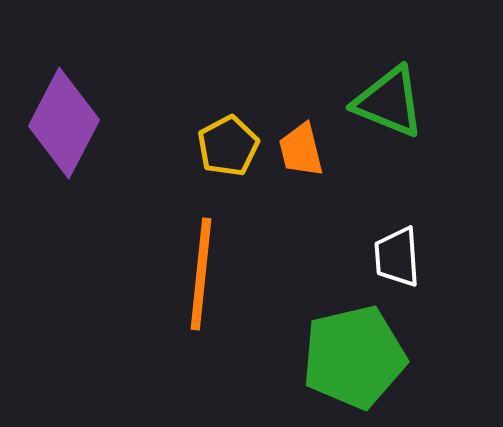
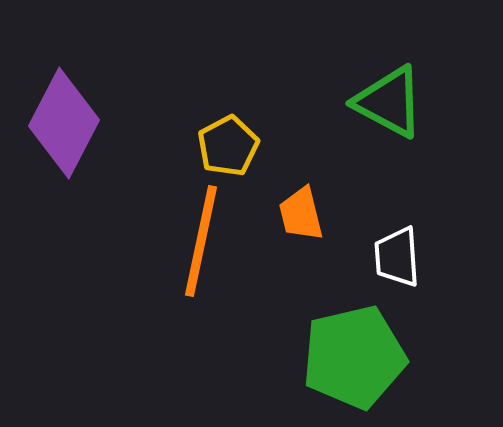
green triangle: rotated 6 degrees clockwise
orange trapezoid: moved 64 px down
orange line: moved 33 px up; rotated 6 degrees clockwise
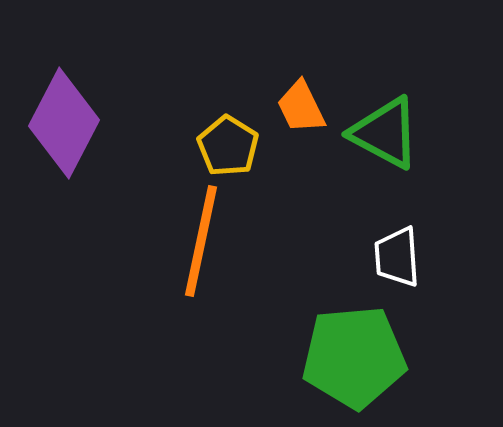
green triangle: moved 4 px left, 31 px down
yellow pentagon: rotated 12 degrees counterclockwise
orange trapezoid: moved 107 px up; rotated 12 degrees counterclockwise
green pentagon: rotated 8 degrees clockwise
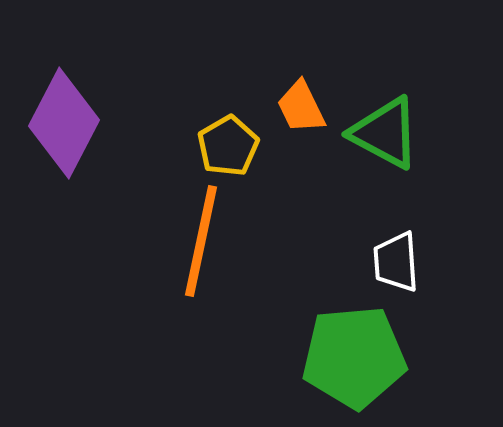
yellow pentagon: rotated 10 degrees clockwise
white trapezoid: moved 1 px left, 5 px down
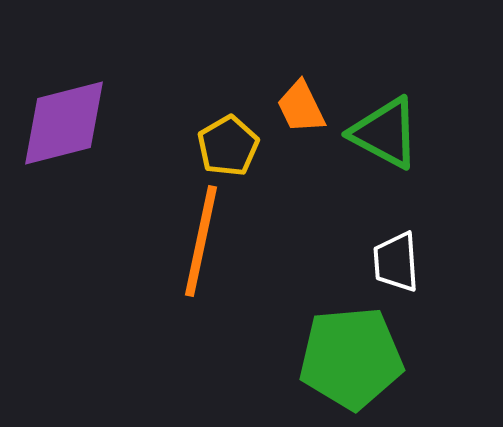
purple diamond: rotated 48 degrees clockwise
green pentagon: moved 3 px left, 1 px down
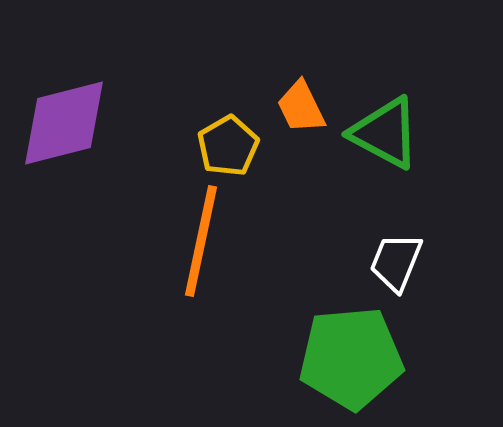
white trapezoid: rotated 26 degrees clockwise
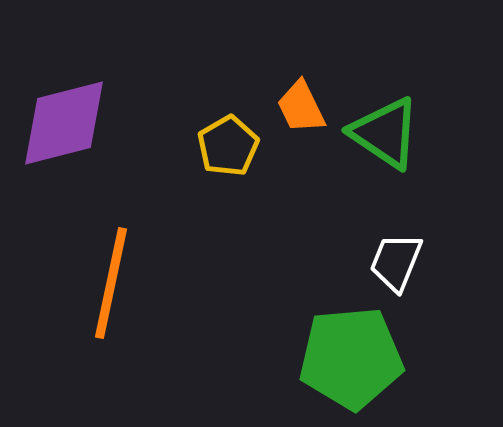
green triangle: rotated 6 degrees clockwise
orange line: moved 90 px left, 42 px down
